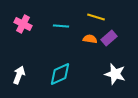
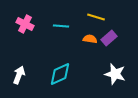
pink cross: moved 2 px right
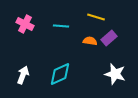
orange semicircle: moved 2 px down
white arrow: moved 4 px right
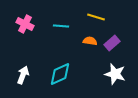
purple rectangle: moved 3 px right, 5 px down
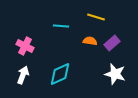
pink cross: moved 22 px down
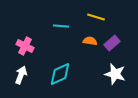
white arrow: moved 2 px left
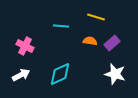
white arrow: rotated 42 degrees clockwise
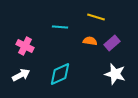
cyan line: moved 1 px left, 1 px down
